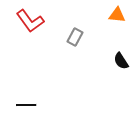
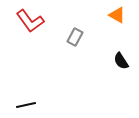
orange triangle: rotated 24 degrees clockwise
black line: rotated 12 degrees counterclockwise
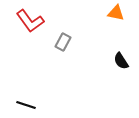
orange triangle: moved 1 px left, 2 px up; rotated 18 degrees counterclockwise
gray rectangle: moved 12 px left, 5 px down
black line: rotated 30 degrees clockwise
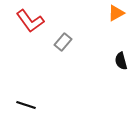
orange triangle: rotated 42 degrees counterclockwise
gray rectangle: rotated 12 degrees clockwise
black semicircle: rotated 18 degrees clockwise
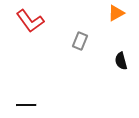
gray rectangle: moved 17 px right, 1 px up; rotated 18 degrees counterclockwise
black line: rotated 18 degrees counterclockwise
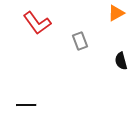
red L-shape: moved 7 px right, 2 px down
gray rectangle: rotated 42 degrees counterclockwise
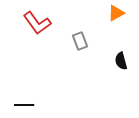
black line: moved 2 px left
